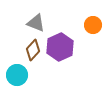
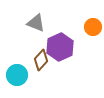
orange circle: moved 2 px down
brown diamond: moved 8 px right, 10 px down
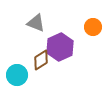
brown diamond: rotated 15 degrees clockwise
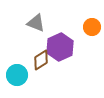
orange circle: moved 1 px left
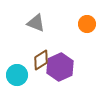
orange circle: moved 5 px left, 3 px up
purple hexagon: moved 20 px down
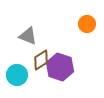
gray triangle: moved 8 px left, 13 px down
purple hexagon: rotated 16 degrees counterclockwise
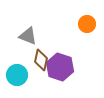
brown diamond: rotated 45 degrees counterclockwise
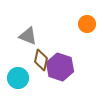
cyan circle: moved 1 px right, 3 px down
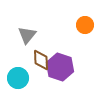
orange circle: moved 2 px left, 1 px down
gray triangle: moved 1 px left, 1 px up; rotated 48 degrees clockwise
brown diamond: rotated 15 degrees counterclockwise
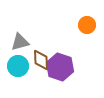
orange circle: moved 2 px right
gray triangle: moved 7 px left, 7 px down; rotated 36 degrees clockwise
cyan circle: moved 12 px up
